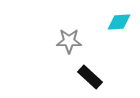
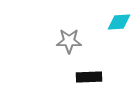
black rectangle: moved 1 px left; rotated 45 degrees counterclockwise
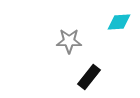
black rectangle: rotated 50 degrees counterclockwise
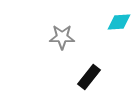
gray star: moved 7 px left, 4 px up
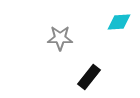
gray star: moved 2 px left, 1 px down
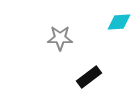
black rectangle: rotated 15 degrees clockwise
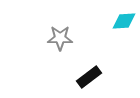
cyan diamond: moved 5 px right, 1 px up
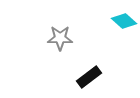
cyan diamond: rotated 45 degrees clockwise
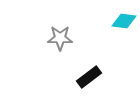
cyan diamond: rotated 35 degrees counterclockwise
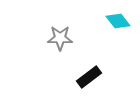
cyan diamond: moved 6 px left; rotated 45 degrees clockwise
